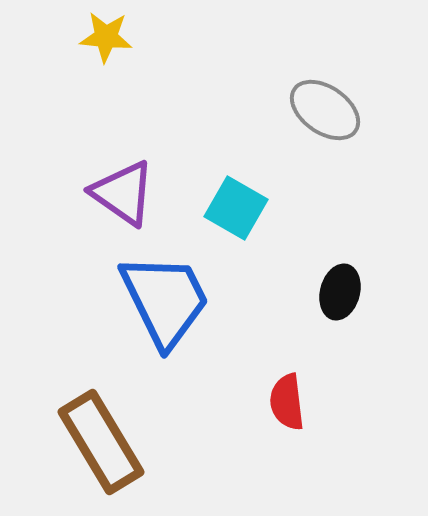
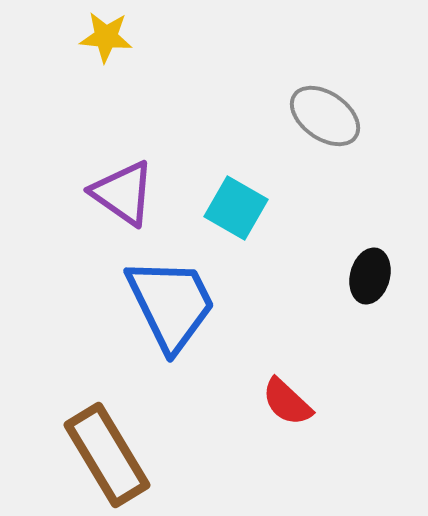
gray ellipse: moved 6 px down
black ellipse: moved 30 px right, 16 px up
blue trapezoid: moved 6 px right, 4 px down
red semicircle: rotated 40 degrees counterclockwise
brown rectangle: moved 6 px right, 13 px down
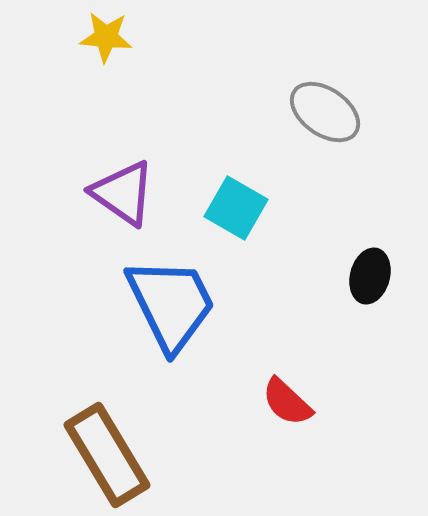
gray ellipse: moved 4 px up
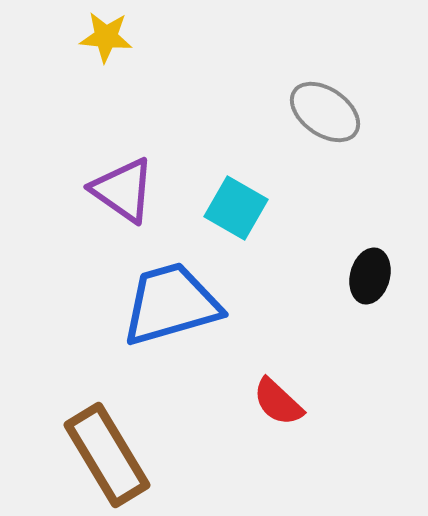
purple triangle: moved 3 px up
blue trapezoid: rotated 80 degrees counterclockwise
red semicircle: moved 9 px left
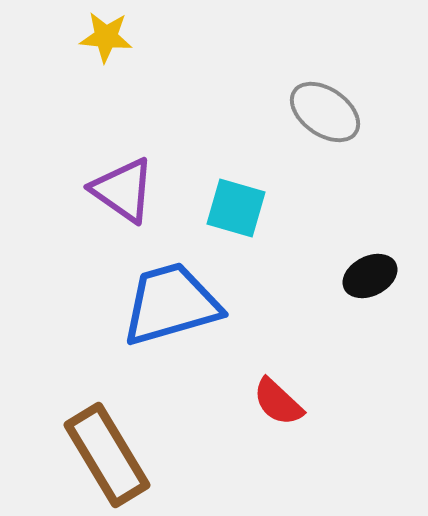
cyan square: rotated 14 degrees counterclockwise
black ellipse: rotated 48 degrees clockwise
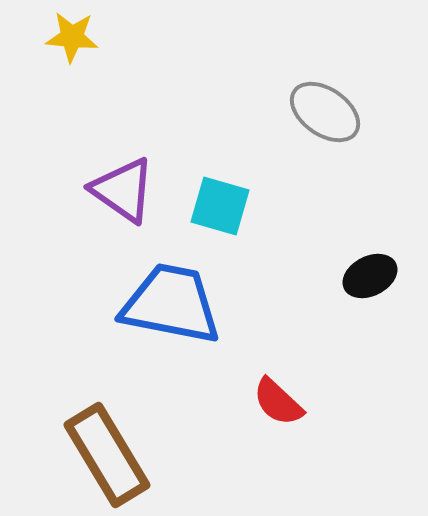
yellow star: moved 34 px left
cyan square: moved 16 px left, 2 px up
blue trapezoid: rotated 27 degrees clockwise
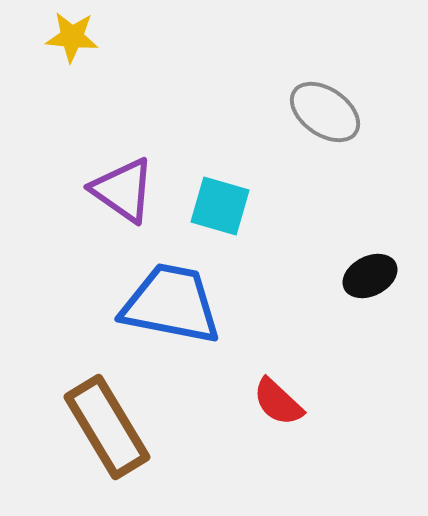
brown rectangle: moved 28 px up
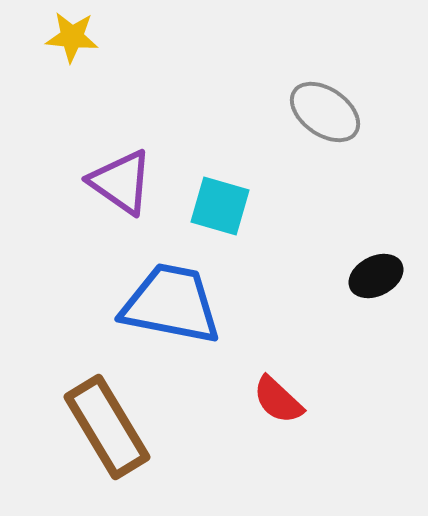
purple triangle: moved 2 px left, 8 px up
black ellipse: moved 6 px right
red semicircle: moved 2 px up
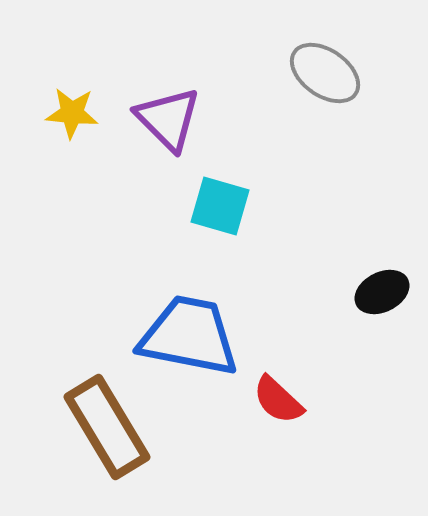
yellow star: moved 76 px down
gray ellipse: moved 39 px up
purple triangle: moved 47 px right, 63 px up; rotated 10 degrees clockwise
black ellipse: moved 6 px right, 16 px down
blue trapezoid: moved 18 px right, 32 px down
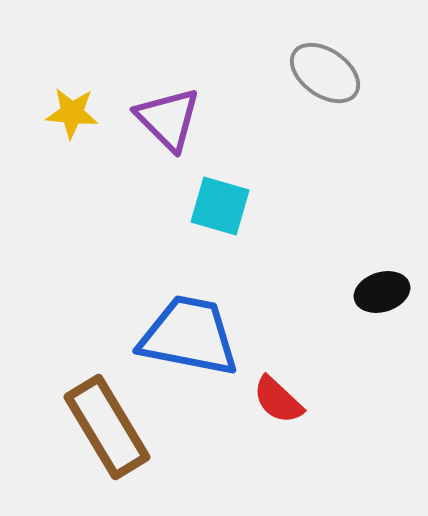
black ellipse: rotated 10 degrees clockwise
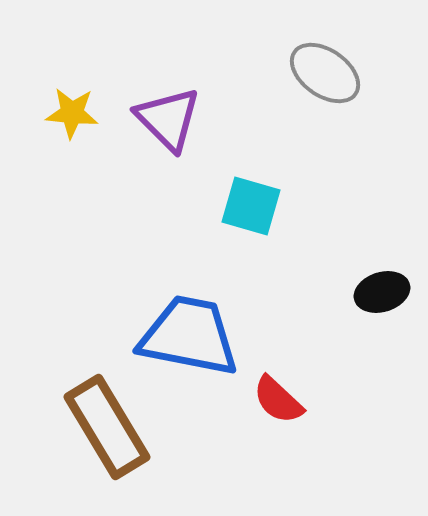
cyan square: moved 31 px right
